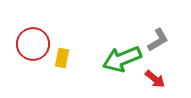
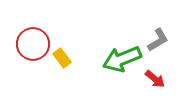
yellow rectangle: rotated 48 degrees counterclockwise
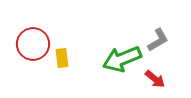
yellow rectangle: rotated 30 degrees clockwise
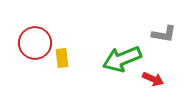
gray L-shape: moved 6 px right, 6 px up; rotated 40 degrees clockwise
red circle: moved 2 px right, 1 px up
red arrow: moved 2 px left; rotated 15 degrees counterclockwise
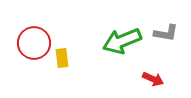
gray L-shape: moved 2 px right, 1 px up
red circle: moved 1 px left
green arrow: moved 18 px up
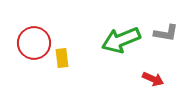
green arrow: moved 1 px left, 1 px up
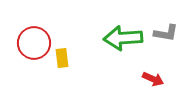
green arrow: moved 2 px right, 2 px up; rotated 18 degrees clockwise
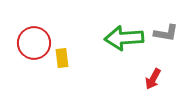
green arrow: moved 1 px right
red arrow: rotated 95 degrees clockwise
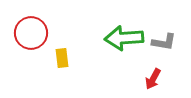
gray L-shape: moved 2 px left, 9 px down
red circle: moved 3 px left, 10 px up
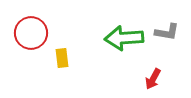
gray L-shape: moved 3 px right, 10 px up
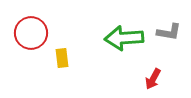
gray L-shape: moved 2 px right
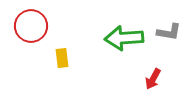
red circle: moved 7 px up
